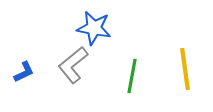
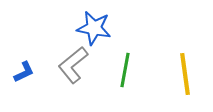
yellow line: moved 5 px down
green line: moved 7 px left, 6 px up
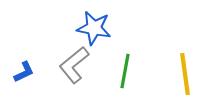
gray L-shape: moved 1 px right
green line: moved 1 px down
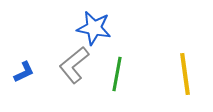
green line: moved 8 px left, 3 px down
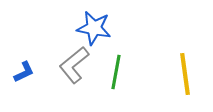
green line: moved 1 px left, 2 px up
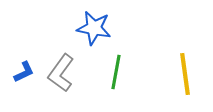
gray L-shape: moved 13 px left, 8 px down; rotated 15 degrees counterclockwise
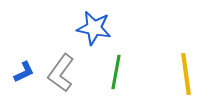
yellow line: moved 1 px right
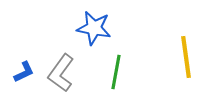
yellow line: moved 17 px up
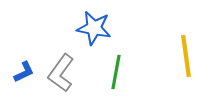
yellow line: moved 1 px up
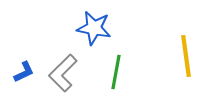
gray L-shape: moved 2 px right; rotated 9 degrees clockwise
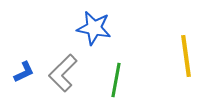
green line: moved 8 px down
